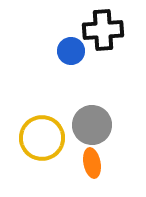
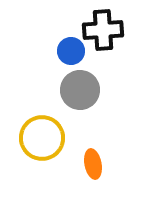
gray circle: moved 12 px left, 35 px up
orange ellipse: moved 1 px right, 1 px down
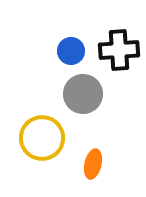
black cross: moved 16 px right, 20 px down
gray circle: moved 3 px right, 4 px down
orange ellipse: rotated 24 degrees clockwise
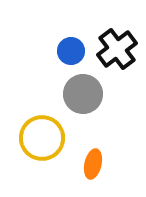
black cross: moved 2 px left, 1 px up; rotated 33 degrees counterclockwise
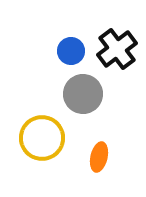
orange ellipse: moved 6 px right, 7 px up
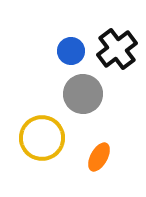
orange ellipse: rotated 16 degrees clockwise
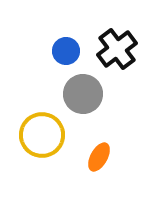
blue circle: moved 5 px left
yellow circle: moved 3 px up
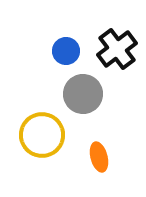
orange ellipse: rotated 44 degrees counterclockwise
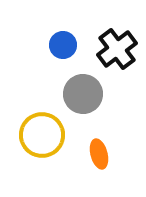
blue circle: moved 3 px left, 6 px up
orange ellipse: moved 3 px up
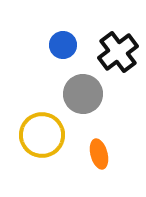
black cross: moved 1 px right, 3 px down
